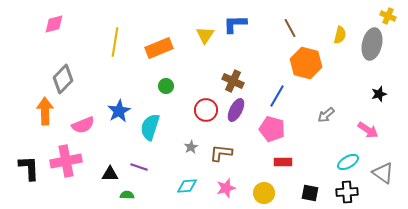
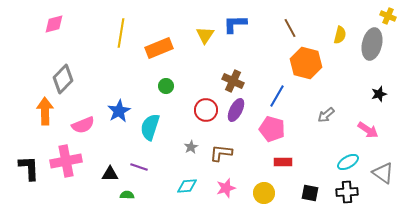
yellow line: moved 6 px right, 9 px up
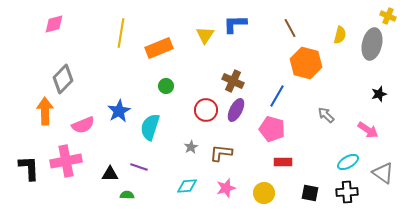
gray arrow: rotated 84 degrees clockwise
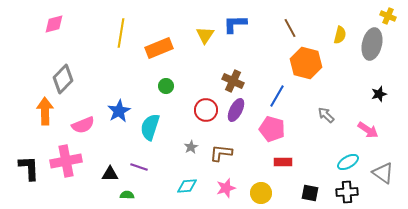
yellow circle: moved 3 px left
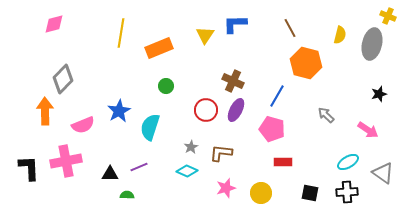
purple line: rotated 42 degrees counterclockwise
cyan diamond: moved 15 px up; rotated 30 degrees clockwise
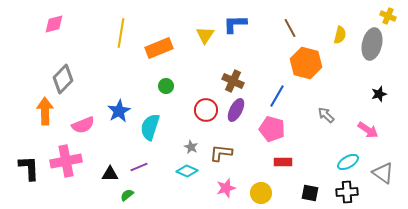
gray star: rotated 16 degrees counterclockwise
green semicircle: rotated 40 degrees counterclockwise
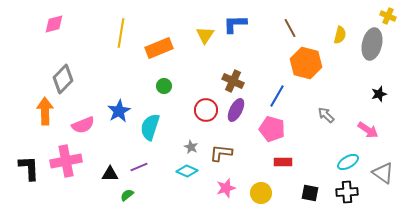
green circle: moved 2 px left
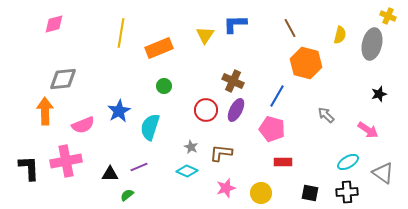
gray diamond: rotated 40 degrees clockwise
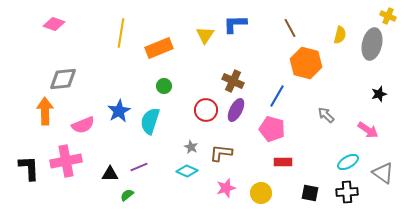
pink diamond: rotated 35 degrees clockwise
cyan semicircle: moved 6 px up
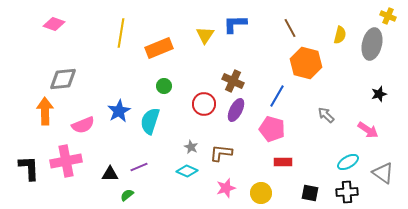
red circle: moved 2 px left, 6 px up
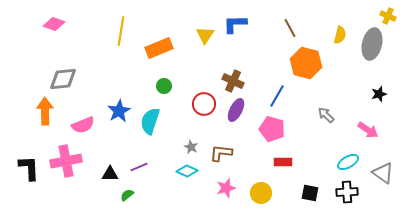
yellow line: moved 2 px up
